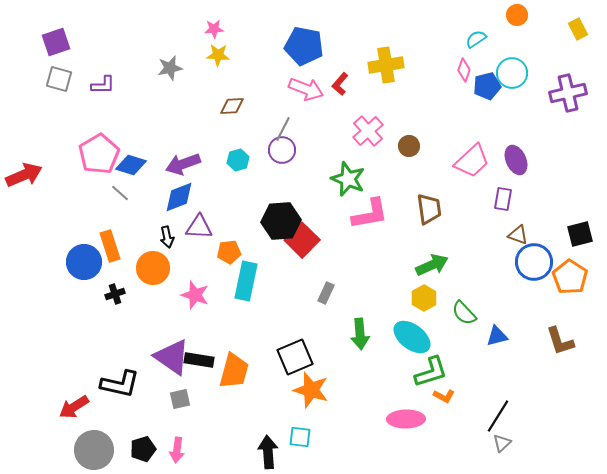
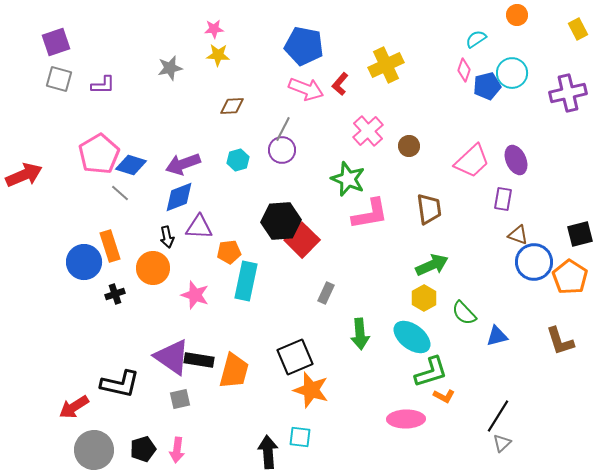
yellow cross at (386, 65): rotated 16 degrees counterclockwise
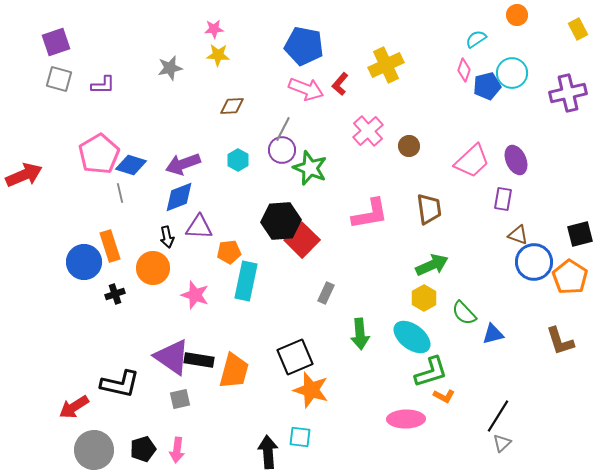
cyan hexagon at (238, 160): rotated 15 degrees counterclockwise
green star at (348, 179): moved 38 px left, 11 px up
gray line at (120, 193): rotated 36 degrees clockwise
blue triangle at (497, 336): moved 4 px left, 2 px up
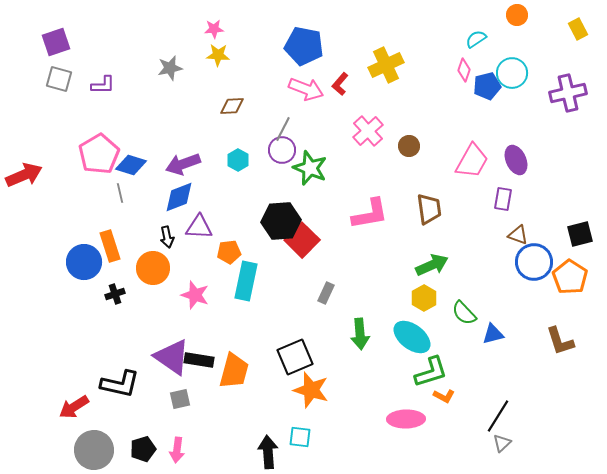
pink trapezoid at (472, 161): rotated 18 degrees counterclockwise
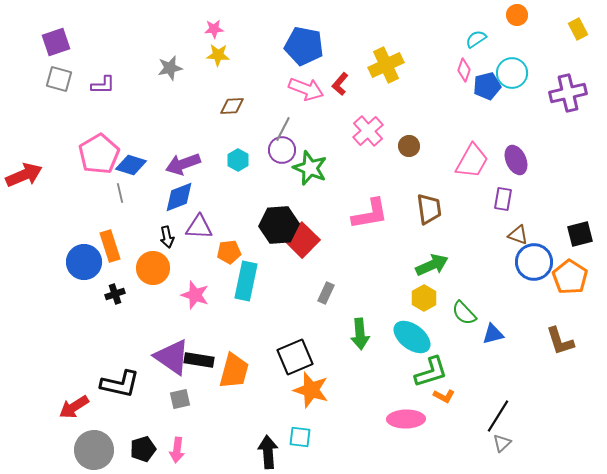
black hexagon at (281, 221): moved 2 px left, 4 px down
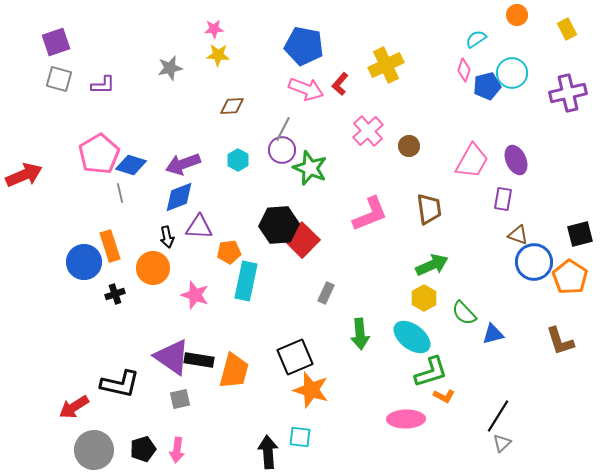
yellow rectangle at (578, 29): moved 11 px left
pink L-shape at (370, 214): rotated 12 degrees counterclockwise
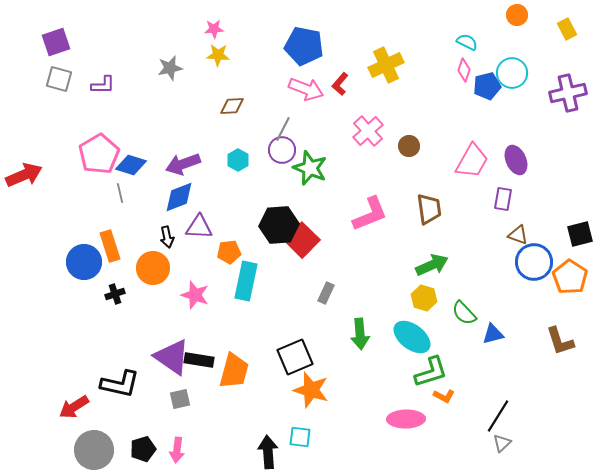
cyan semicircle at (476, 39): moved 9 px left, 3 px down; rotated 60 degrees clockwise
yellow hexagon at (424, 298): rotated 15 degrees counterclockwise
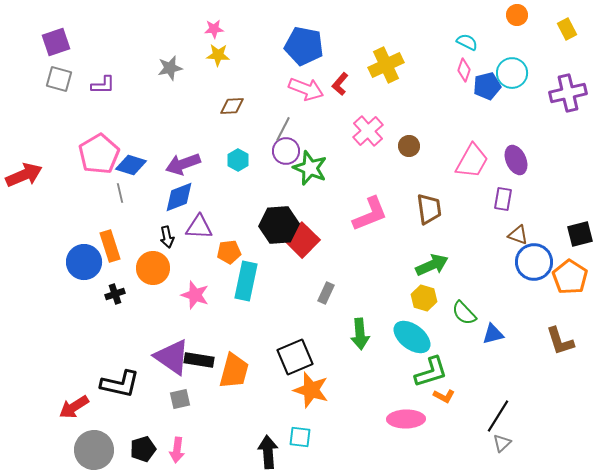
purple circle at (282, 150): moved 4 px right, 1 px down
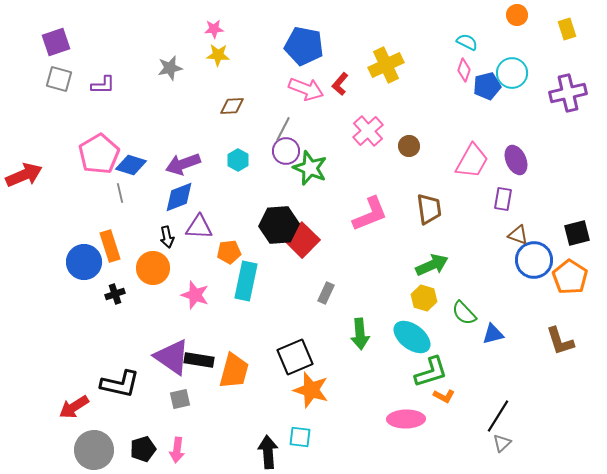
yellow rectangle at (567, 29): rotated 10 degrees clockwise
black square at (580, 234): moved 3 px left, 1 px up
blue circle at (534, 262): moved 2 px up
